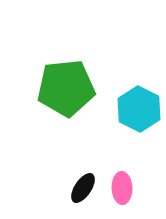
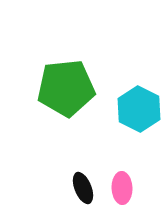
black ellipse: rotated 56 degrees counterclockwise
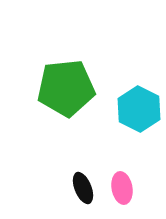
pink ellipse: rotated 8 degrees counterclockwise
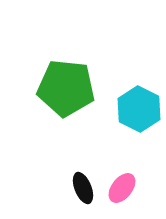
green pentagon: rotated 12 degrees clockwise
pink ellipse: rotated 48 degrees clockwise
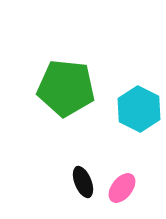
black ellipse: moved 6 px up
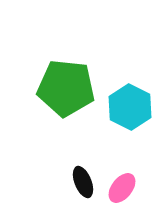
cyan hexagon: moved 9 px left, 2 px up
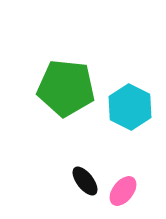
black ellipse: moved 2 px right, 1 px up; rotated 16 degrees counterclockwise
pink ellipse: moved 1 px right, 3 px down
